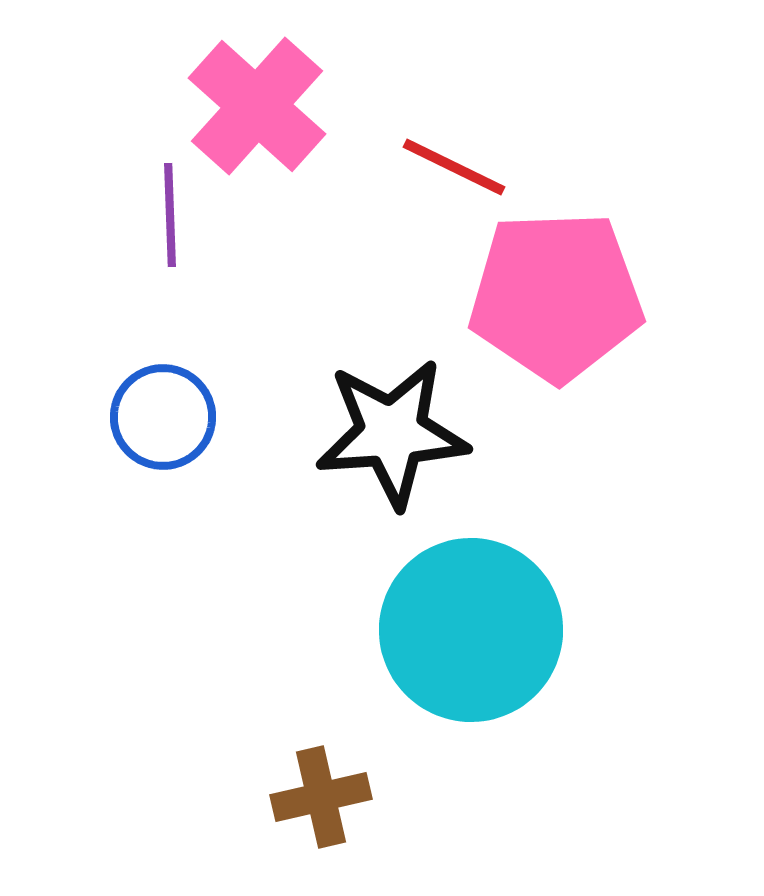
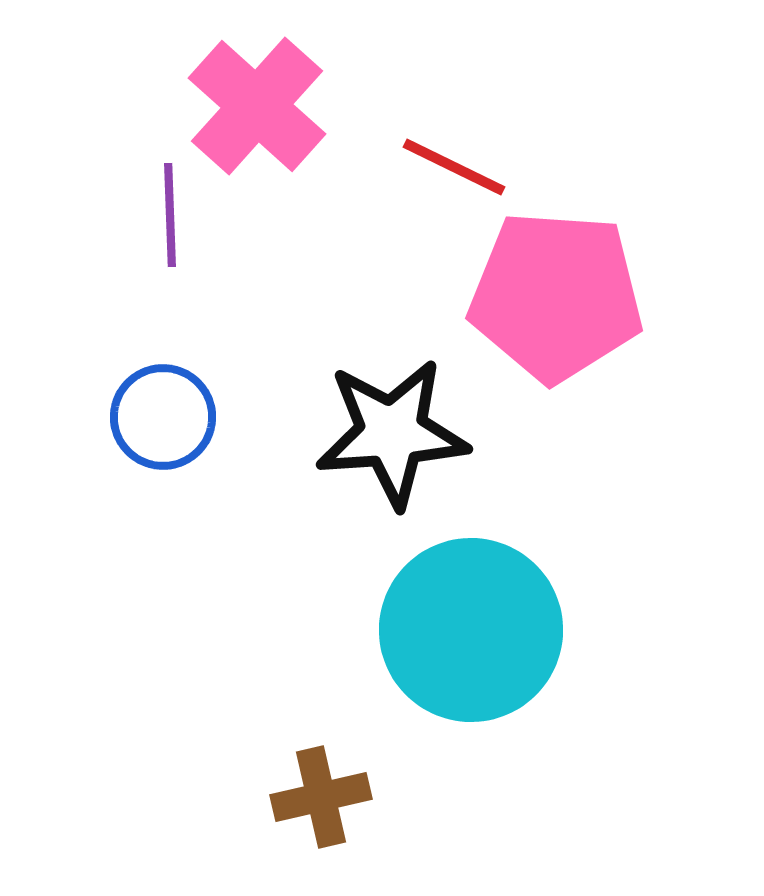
pink pentagon: rotated 6 degrees clockwise
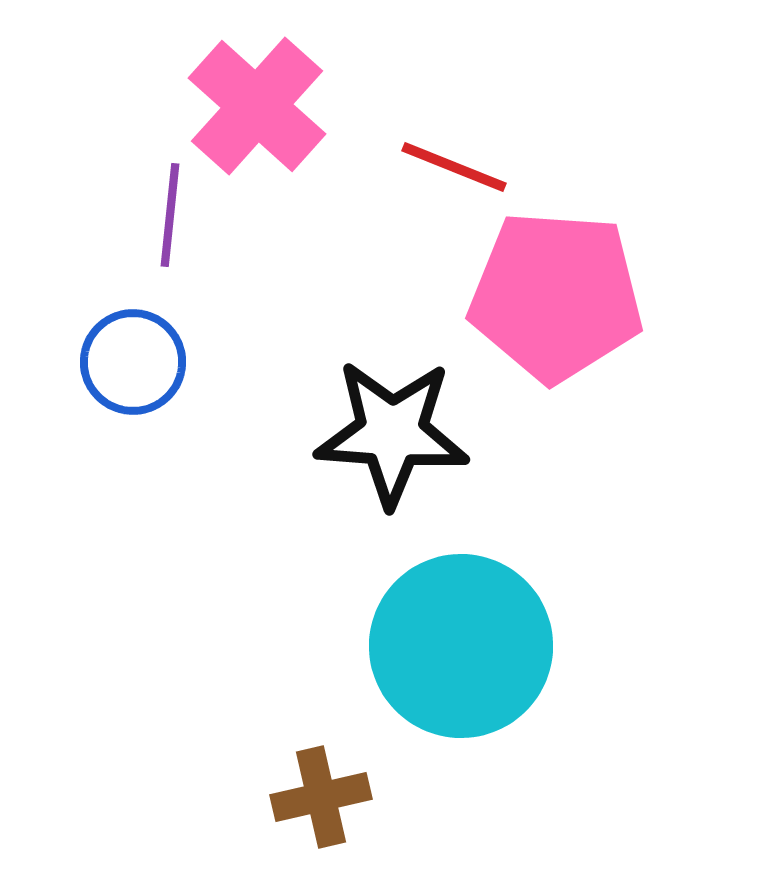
red line: rotated 4 degrees counterclockwise
purple line: rotated 8 degrees clockwise
blue circle: moved 30 px left, 55 px up
black star: rotated 8 degrees clockwise
cyan circle: moved 10 px left, 16 px down
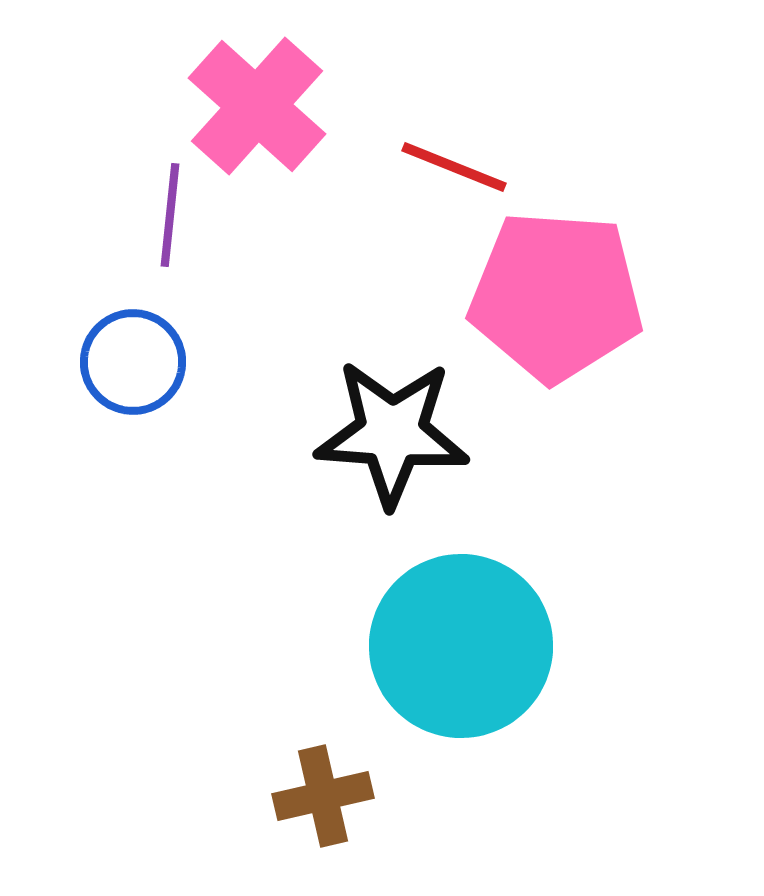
brown cross: moved 2 px right, 1 px up
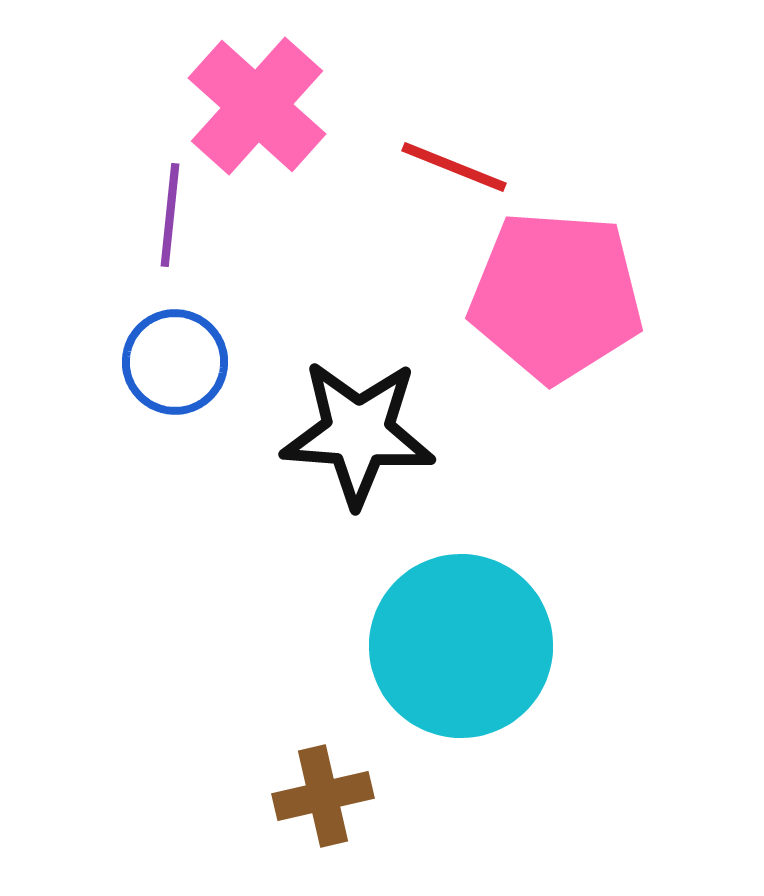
blue circle: moved 42 px right
black star: moved 34 px left
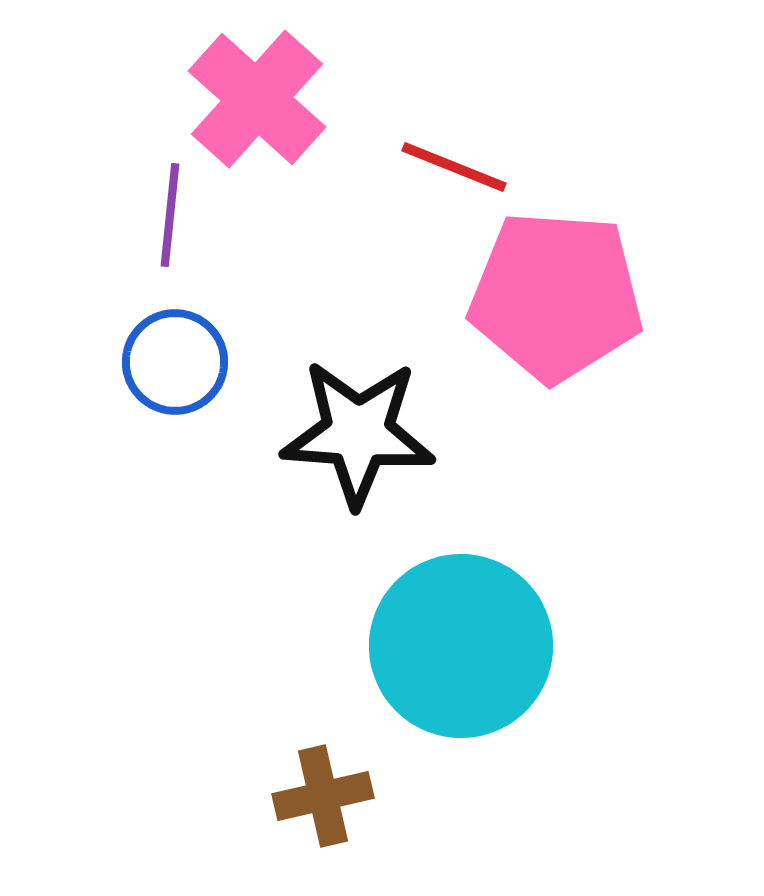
pink cross: moved 7 px up
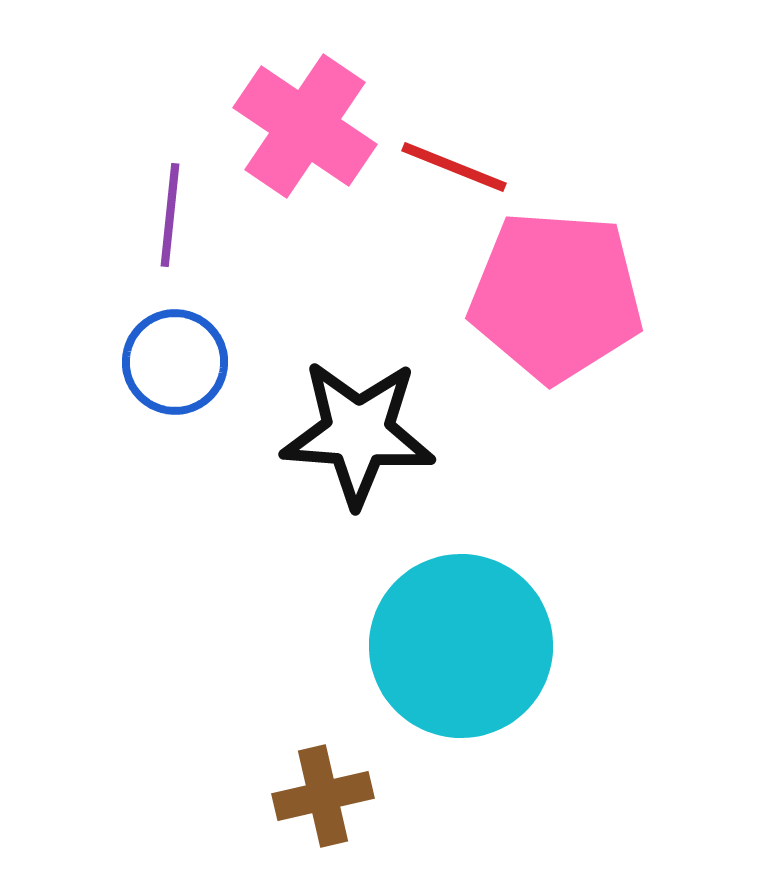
pink cross: moved 48 px right, 27 px down; rotated 8 degrees counterclockwise
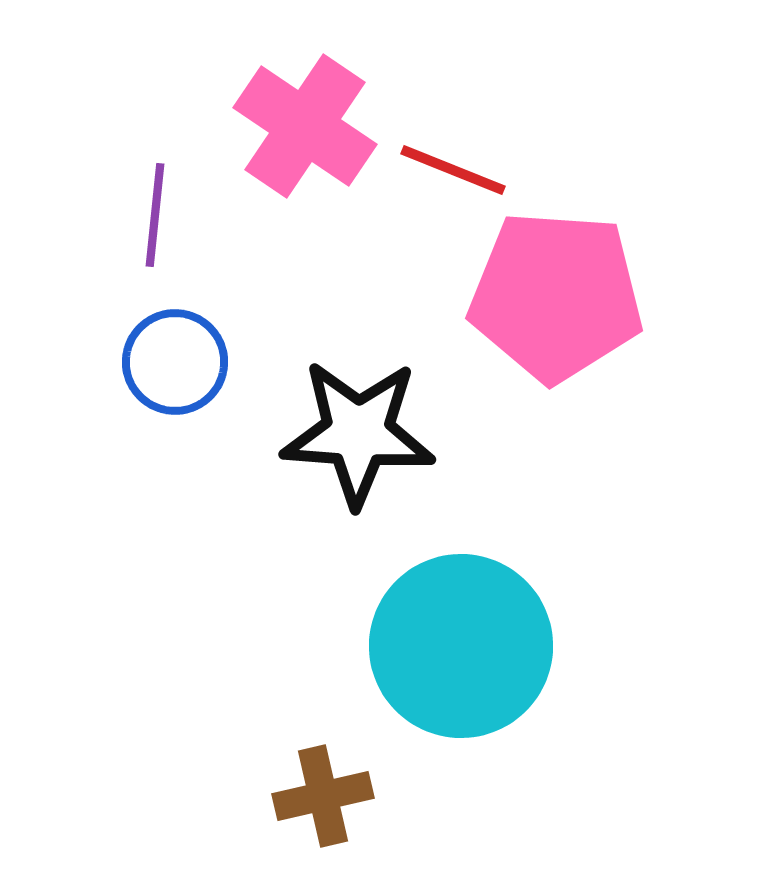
red line: moved 1 px left, 3 px down
purple line: moved 15 px left
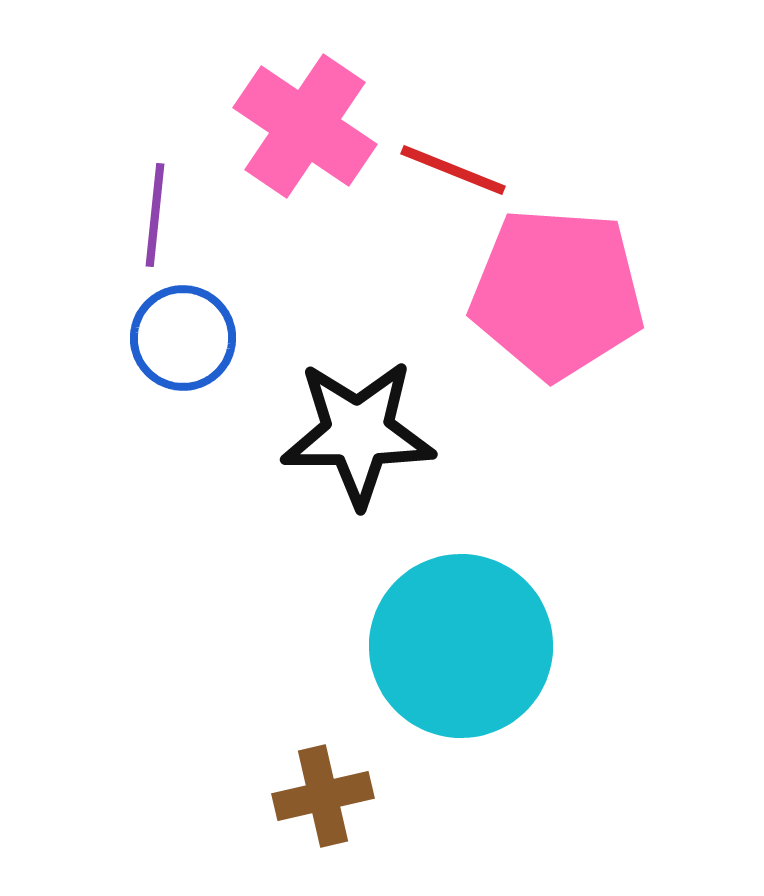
pink pentagon: moved 1 px right, 3 px up
blue circle: moved 8 px right, 24 px up
black star: rotated 4 degrees counterclockwise
